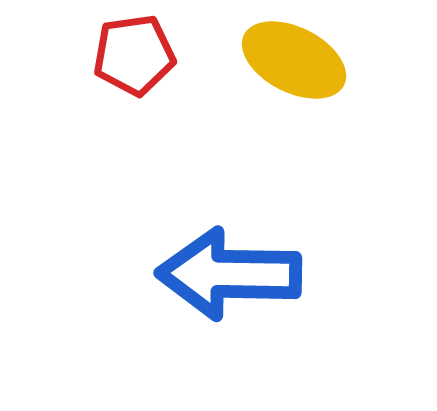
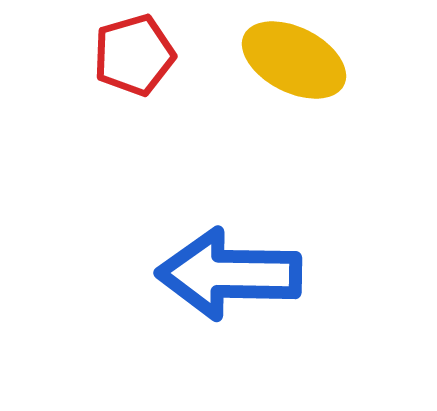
red pentagon: rotated 8 degrees counterclockwise
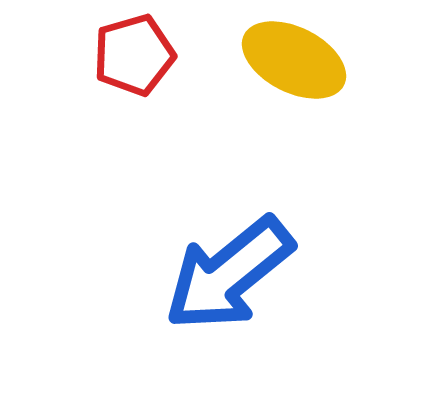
blue arrow: rotated 40 degrees counterclockwise
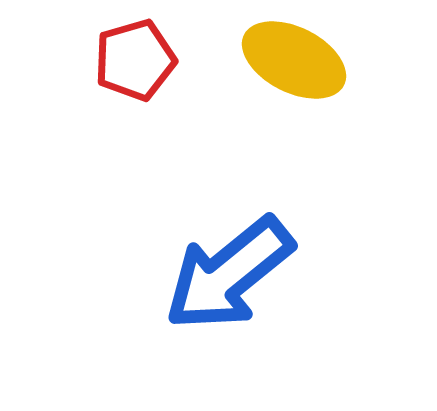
red pentagon: moved 1 px right, 5 px down
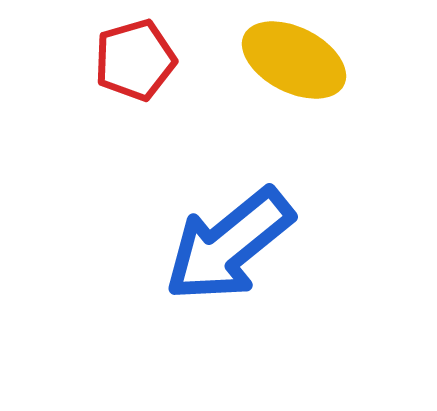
blue arrow: moved 29 px up
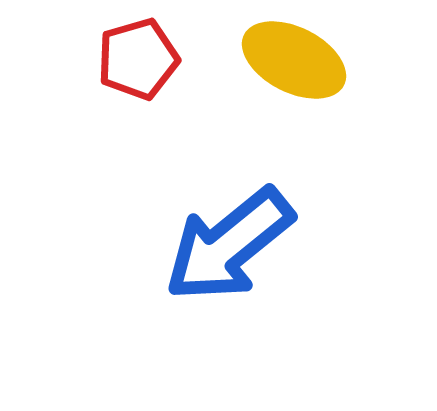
red pentagon: moved 3 px right, 1 px up
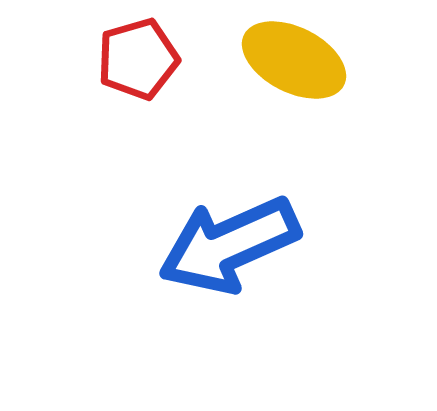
blue arrow: rotated 15 degrees clockwise
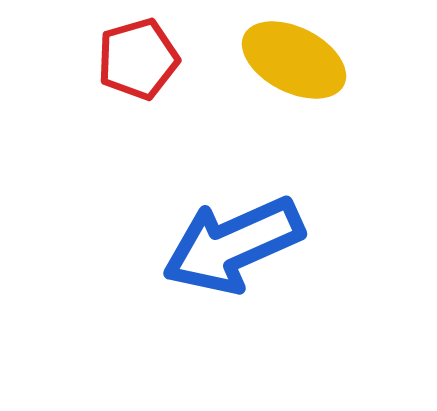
blue arrow: moved 4 px right
